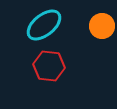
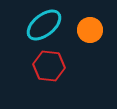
orange circle: moved 12 px left, 4 px down
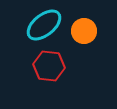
orange circle: moved 6 px left, 1 px down
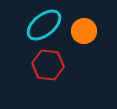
red hexagon: moved 1 px left, 1 px up
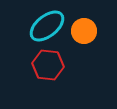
cyan ellipse: moved 3 px right, 1 px down
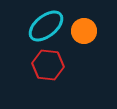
cyan ellipse: moved 1 px left
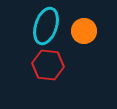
cyan ellipse: rotated 33 degrees counterclockwise
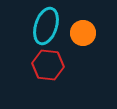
orange circle: moved 1 px left, 2 px down
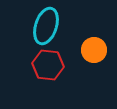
orange circle: moved 11 px right, 17 px down
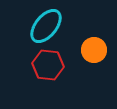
cyan ellipse: rotated 21 degrees clockwise
